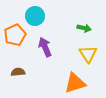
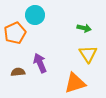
cyan circle: moved 1 px up
orange pentagon: moved 2 px up
purple arrow: moved 5 px left, 16 px down
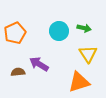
cyan circle: moved 24 px right, 16 px down
purple arrow: moved 1 px left, 1 px down; rotated 36 degrees counterclockwise
orange triangle: moved 4 px right, 1 px up
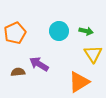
green arrow: moved 2 px right, 3 px down
yellow triangle: moved 5 px right
orange triangle: rotated 15 degrees counterclockwise
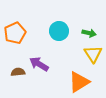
green arrow: moved 3 px right, 2 px down
